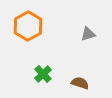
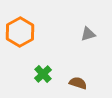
orange hexagon: moved 8 px left, 6 px down
brown semicircle: moved 2 px left
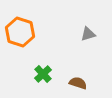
orange hexagon: rotated 12 degrees counterclockwise
